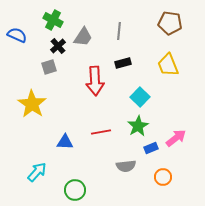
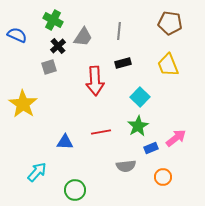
yellow star: moved 9 px left
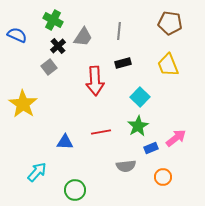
gray square: rotated 21 degrees counterclockwise
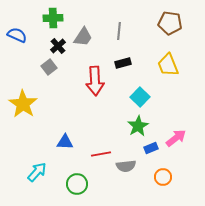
green cross: moved 2 px up; rotated 30 degrees counterclockwise
red line: moved 22 px down
green circle: moved 2 px right, 6 px up
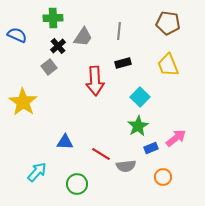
brown pentagon: moved 2 px left
yellow star: moved 2 px up
red line: rotated 42 degrees clockwise
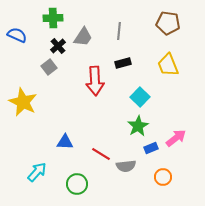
yellow star: rotated 8 degrees counterclockwise
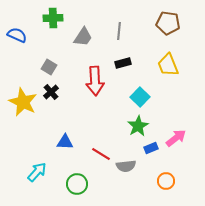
black cross: moved 7 px left, 46 px down
gray square: rotated 21 degrees counterclockwise
orange circle: moved 3 px right, 4 px down
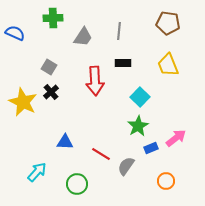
blue semicircle: moved 2 px left, 2 px up
black rectangle: rotated 14 degrees clockwise
gray semicircle: rotated 132 degrees clockwise
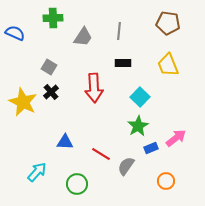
red arrow: moved 1 px left, 7 px down
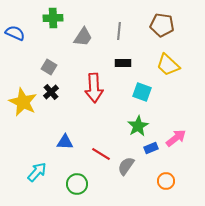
brown pentagon: moved 6 px left, 2 px down
yellow trapezoid: rotated 25 degrees counterclockwise
cyan square: moved 2 px right, 5 px up; rotated 24 degrees counterclockwise
